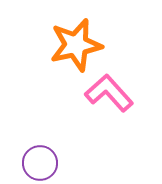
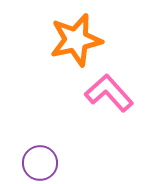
orange star: moved 5 px up
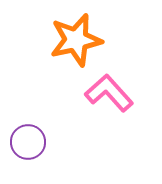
purple circle: moved 12 px left, 21 px up
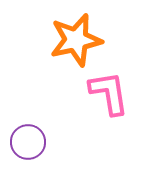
pink L-shape: rotated 33 degrees clockwise
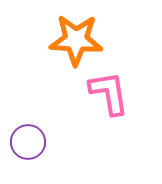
orange star: rotated 16 degrees clockwise
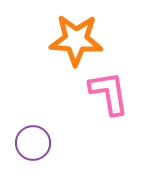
purple circle: moved 5 px right, 1 px down
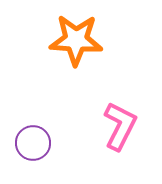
pink L-shape: moved 11 px right, 33 px down; rotated 36 degrees clockwise
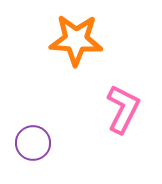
pink L-shape: moved 3 px right, 17 px up
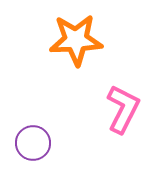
orange star: rotated 6 degrees counterclockwise
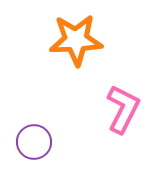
purple circle: moved 1 px right, 1 px up
